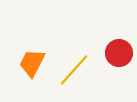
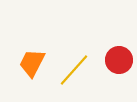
red circle: moved 7 px down
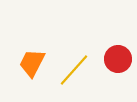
red circle: moved 1 px left, 1 px up
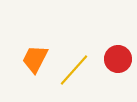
orange trapezoid: moved 3 px right, 4 px up
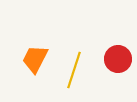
yellow line: rotated 24 degrees counterclockwise
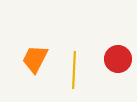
yellow line: rotated 15 degrees counterclockwise
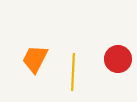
yellow line: moved 1 px left, 2 px down
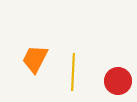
red circle: moved 22 px down
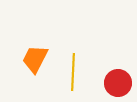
red circle: moved 2 px down
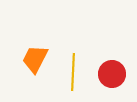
red circle: moved 6 px left, 9 px up
